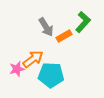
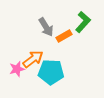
cyan pentagon: moved 3 px up
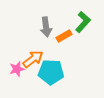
gray arrow: rotated 24 degrees clockwise
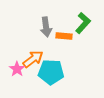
green L-shape: moved 1 px down
orange rectangle: rotated 35 degrees clockwise
pink star: rotated 21 degrees counterclockwise
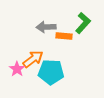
gray arrow: rotated 96 degrees clockwise
